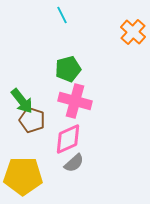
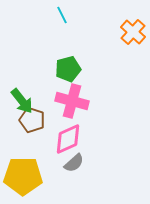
pink cross: moved 3 px left
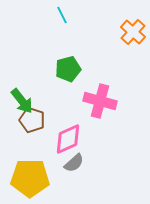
pink cross: moved 28 px right
yellow pentagon: moved 7 px right, 2 px down
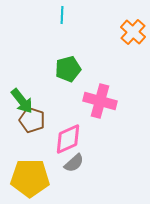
cyan line: rotated 30 degrees clockwise
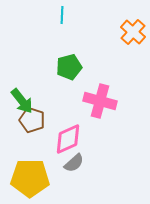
green pentagon: moved 1 px right, 2 px up
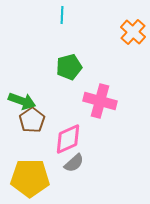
green arrow: rotated 32 degrees counterclockwise
brown pentagon: rotated 20 degrees clockwise
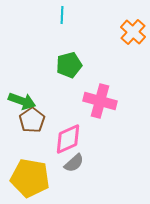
green pentagon: moved 2 px up
yellow pentagon: rotated 9 degrees clockwise
